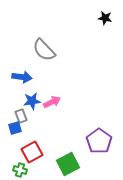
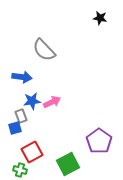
black star: moved 5 px left
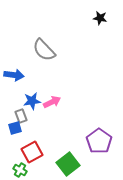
blue arrow: moved 8 px left, 2 px up
green square: rotated 10 degrees counterclockwise
green cross: rotated 16 degrees clockwise
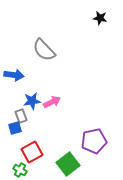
purple pentagon: moved 5 px left; rotated 25 degrees clockwise
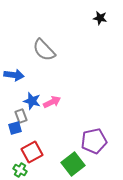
blue star: rotated 24 degrees clockwise
green square: moved 5 px right
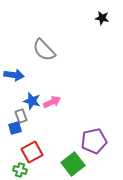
black star: moved 2 px right
green cross: rotated 16 degrees counterclockwise
